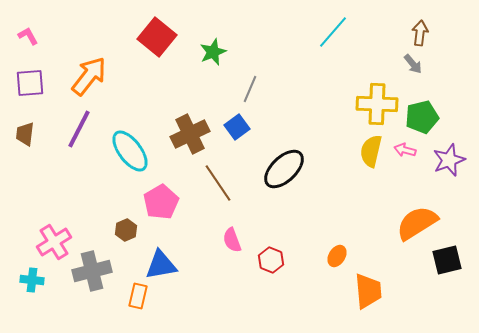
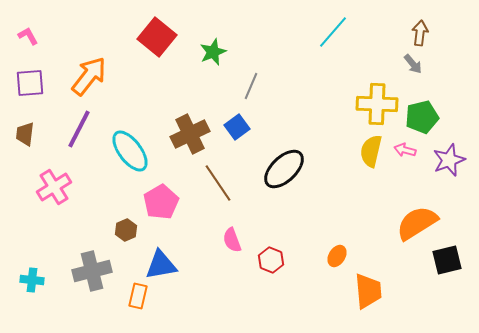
gray line: moved 1 px right, 3 px up
pink cross: moved 55 px up
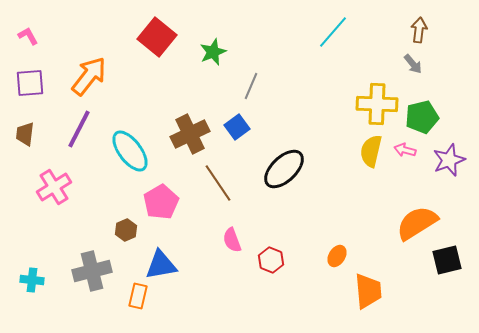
brown arrow: moved 1 px left, 3 px up
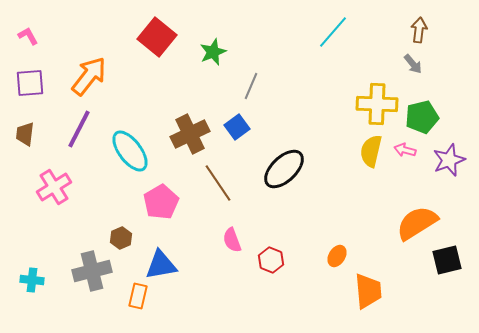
brown hexagon: moved 5 px left, 8 px down
